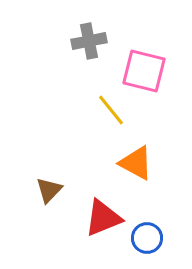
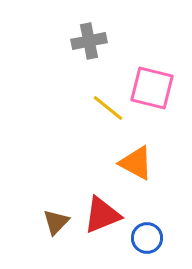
pink square: moved 8 px right, 17 px down
yellow line: moved 3 px left, 2 px up; rotated 12 degrees counterclockwise
brown triangle: moved 7 px right, 32 px down
red triangle: moved 1 px left, 3 px up
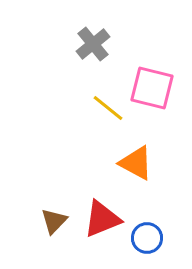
gray cross: moved 4 px right, 3 px down; rotated 28 degrees counterclockwise
red triangle: moved 4 px down
brown triangle: moved 2 px left, 1 px up
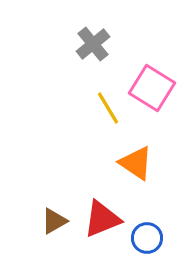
pink square: rotated 18 degrees clockwise
yellow line: rotated 20 degrees clockwise
orange triangle: rotated 6 degrees clockwise
brown triangle: rotated 16 degrees clockwise
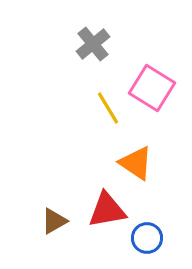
red triangle: moved 5 px right, 9 px up; rotated 12 degrees clockwise
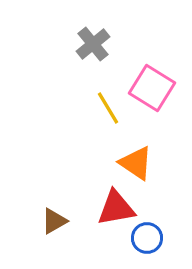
red triangle: moved 9 px right, 2 px up
